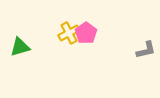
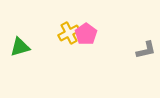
pink pentagon: moved 1 px down
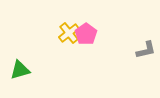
yellow cross: rotated 10 degrees counterclockwise
green triangle: moved 23 px down
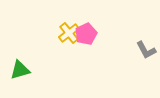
pink pentagon: rotated 10 degrees clockwise
gray L-shape: rotated 75 degrees clockwise
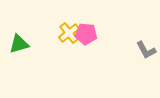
pink pentagon: rotated 30 degrees clockwise
green triangle: moved 1 px left, 26 px up
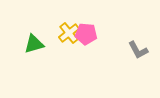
green triangle: moved 15 px right
gray L-shape: moved 8 px left
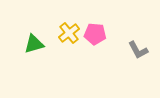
pink pentagon: moved 9 px right
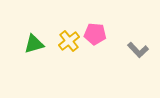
yellow cross: moved 8 px down
gray L-shape: rotated 15 degrees counterclockwise
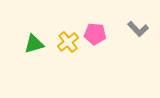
yellow cross: moved 1 px left, 1 px down
gray L-shape: moved 21 px up
